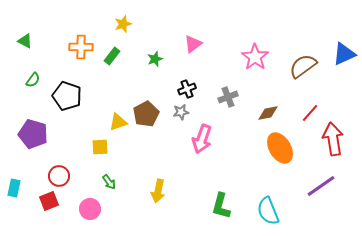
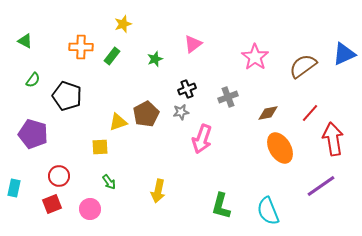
red square: moved 3 px right, 3 px down
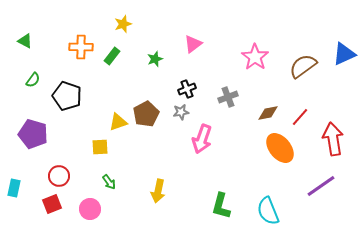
red line: moved 10 px left, 4 px down
orange ellipse: rotated 8 degrees counterclockwise
